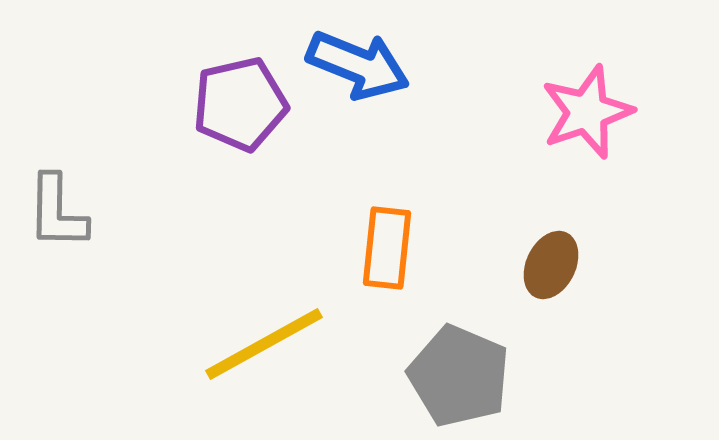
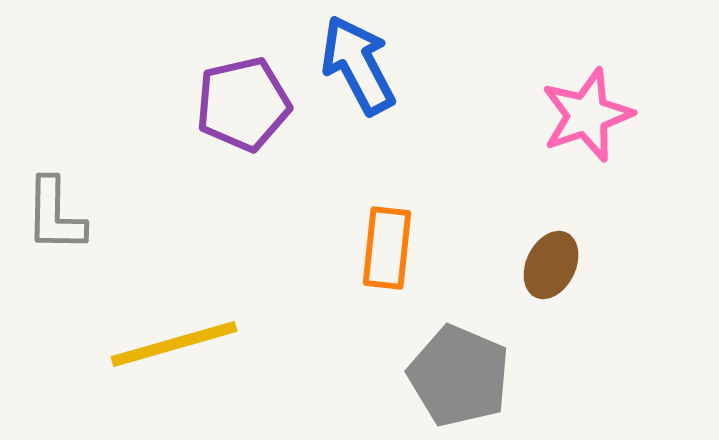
blue arrow: rotated 140 degrees counterclockwise
purple pentagon: moved 3 px right
pink star: moved 3 px down
gray L-shape: moved 2 px left, 3 px down
yellow line: moved 90 px left; rotated 13 degrees clockwise
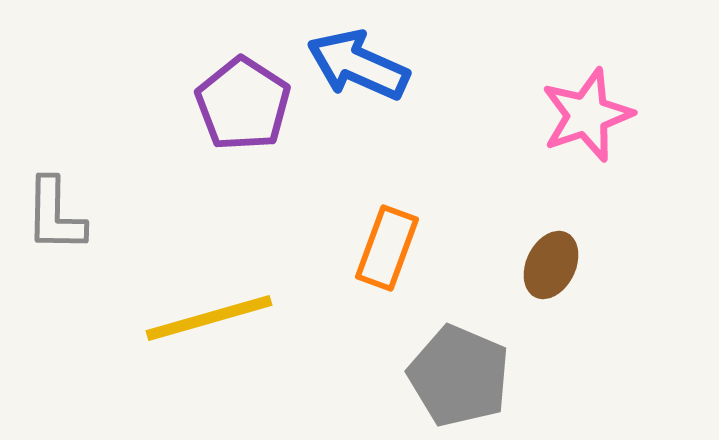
blue arrow: rotated 38 degrees counterclockwise
purple pentagon: rotated 26 degrees counterclockwise
orange rectangle: rotated 14 degrees clockwise
yellow line: moved 35 px right, 26 px up
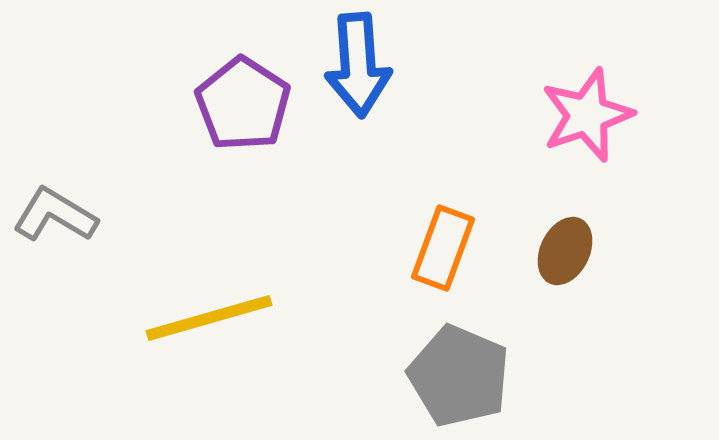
blue arrow: rotated 118 degrees counterclockwise
gray L-shape: rotated 120 degrees clockwise
orange rectangle: moved 56 px right
brown ellipse: moved 14 px right, 14 px up
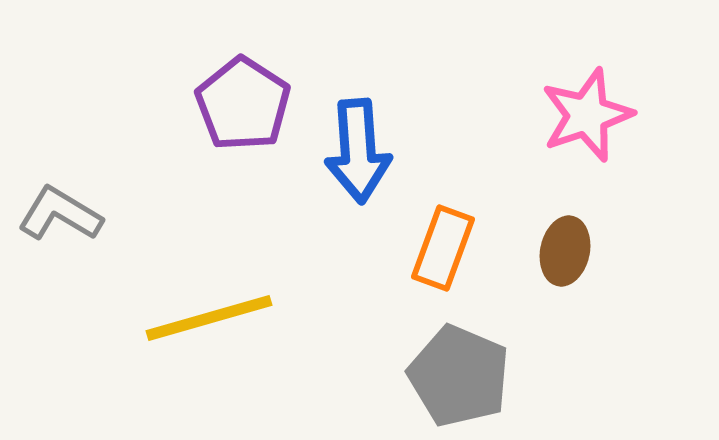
blue arrow: moved 86 px down
gray L-shape: moved 5 px right, 1 px up
brown ellipse: rotated 14 degrees counterclockwise
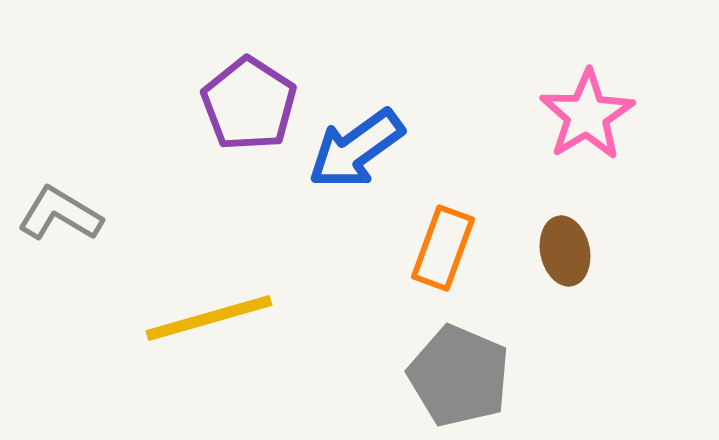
purple pentagon: moved 6 px right
pink star: rotated 12 degrees counterclockwise
blue arrow: moved 2 px left, 2 px up; rotated 58 degrees clockwise
brown ellipse: rotated 24 degrees counterclockwise
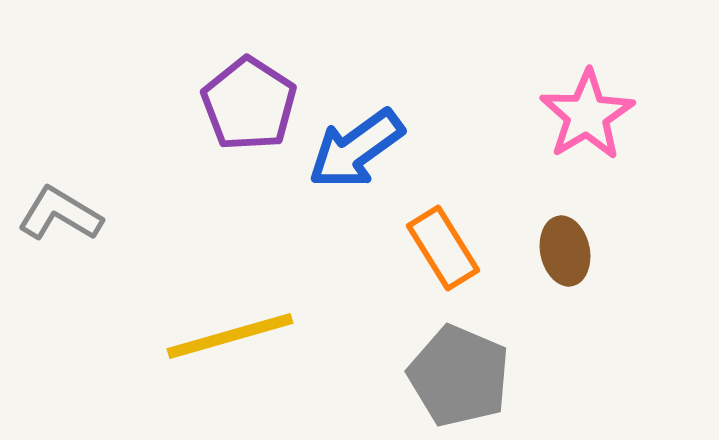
orange rectangle: rotated 52 degrees counterclockwise
yellow line: moved 21 px right, 18 px down
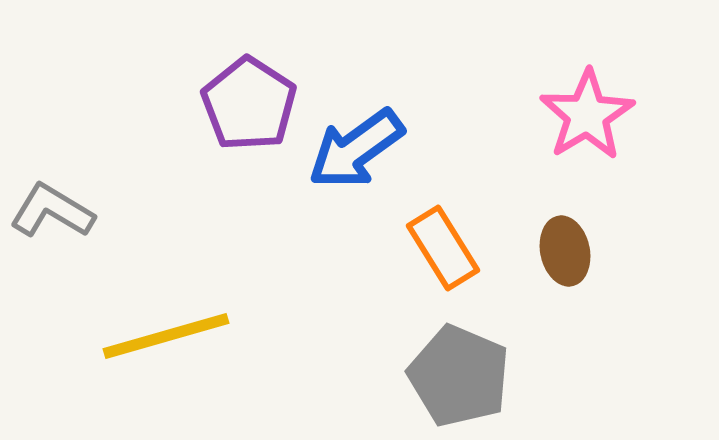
gray L-shape: moved 8 px left, 3 px up
yellow line: moved 64 px left
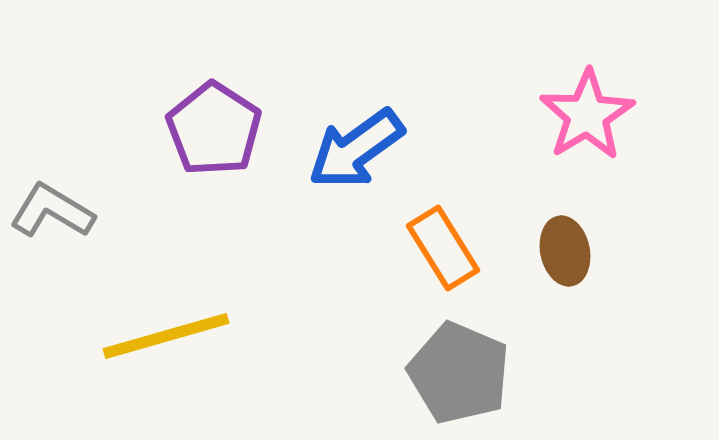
purple pentagon: moved 35 px left, 25 px down
gray pentagon: moved 3 px up
